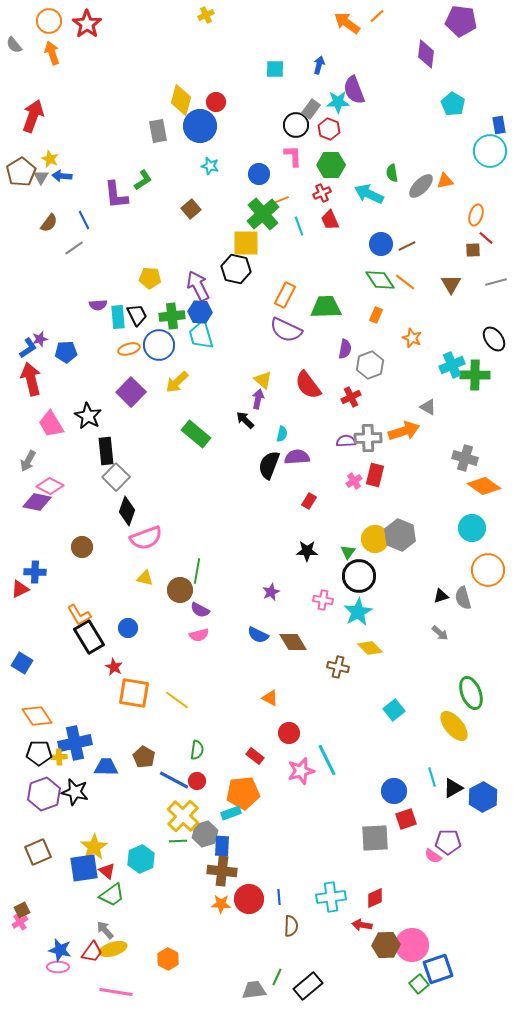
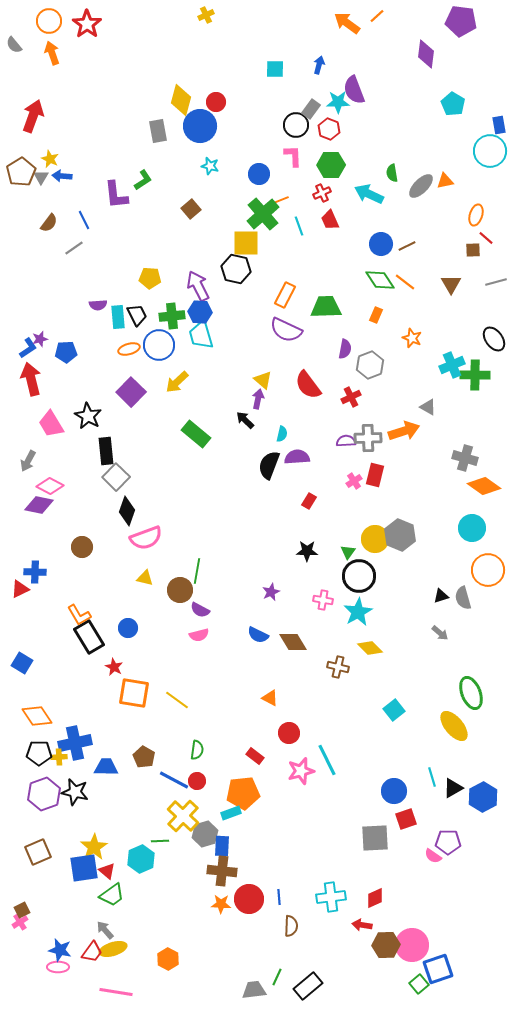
purple diamond at (37, 502): moved 2 px right, 3 px down
green line at (178, 841): moved 18 px left
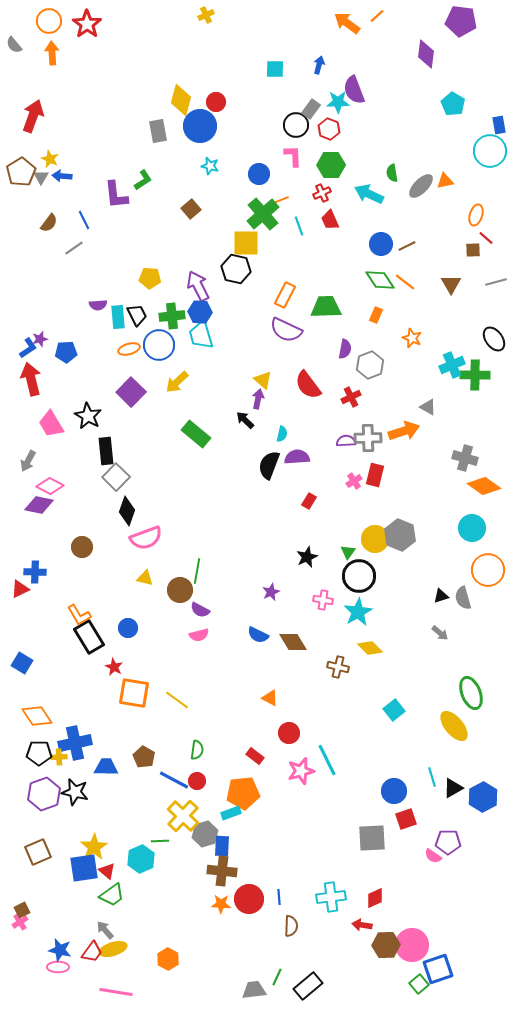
orange arrow at (52, 53): rotated 15 degrees clockwise
black star at (307, 551): moved 6 px down; rotated 25 degrees counterclockwise
gray square at (375, 838): moved 3 px left
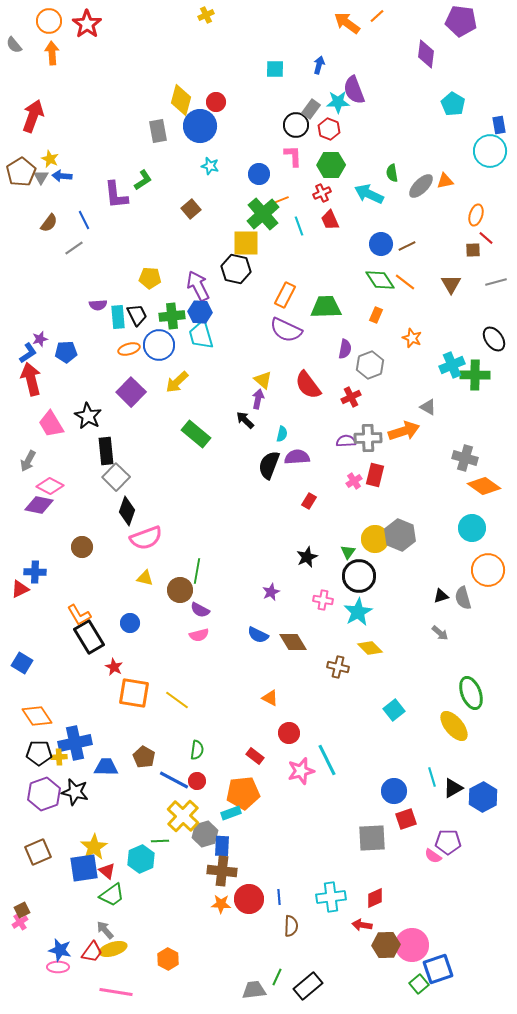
blue L-shape at (28, 348): moved 5 px down
blue circle at (128, 628): moved 2 px right, 5 px up
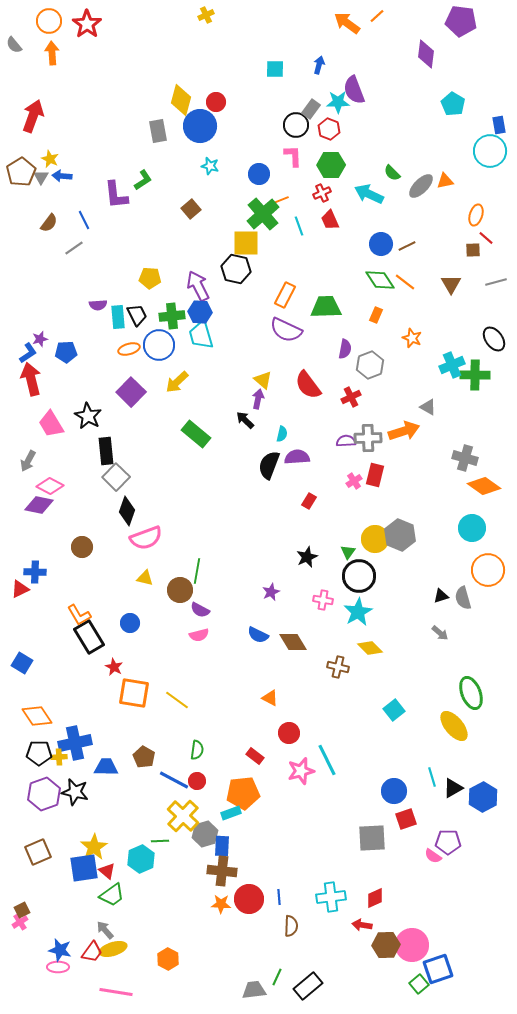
green semicircle at (392, 173): rotated 36 degrees counterclockwise
